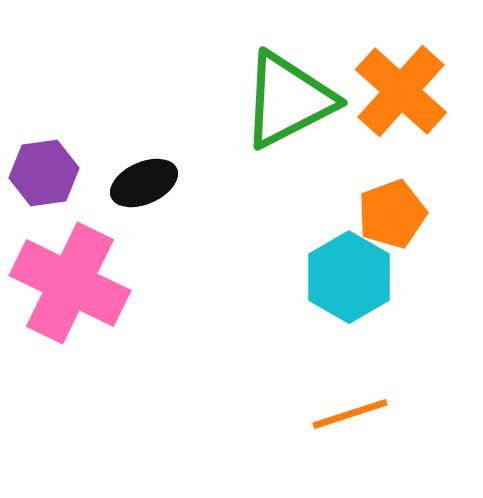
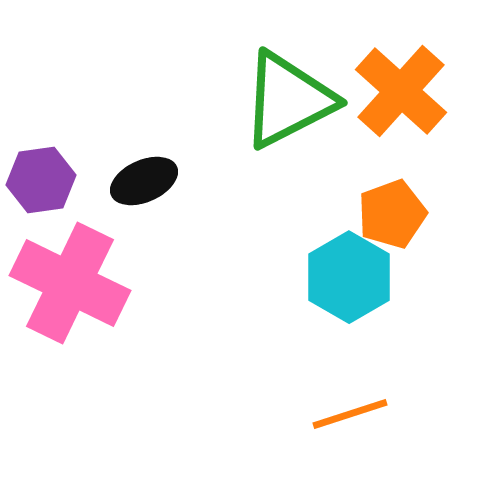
purple hexagon: moved 3 px left, 7 px down
black ellipse: moved 2 px up
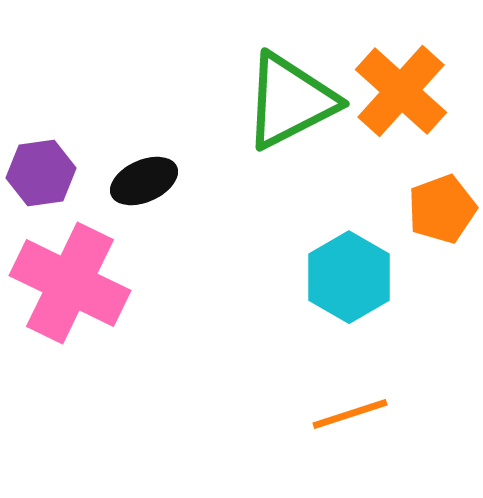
green triangle: moved 2 px right, 1 px down
purple hexagon: moved 7 px up
orange pentagon: moved 50 px right, 5 px up
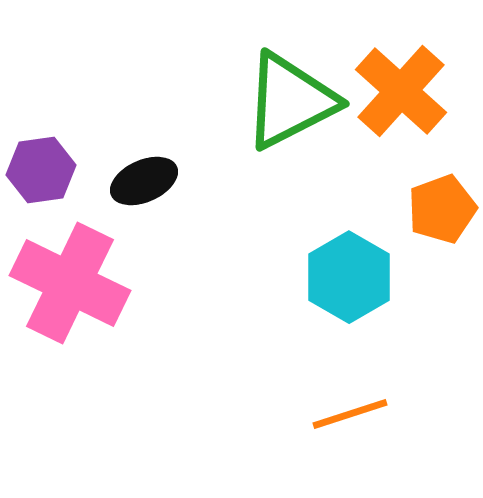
purple hexagon: moved 3 px up
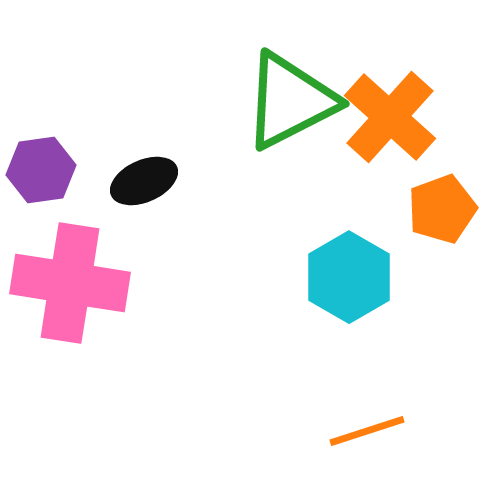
orange cross: moved 11 px left, 26 px down
pink cross: rotated 17 degrees counterclockwise
orange line: moved 17 px right, 17 px down
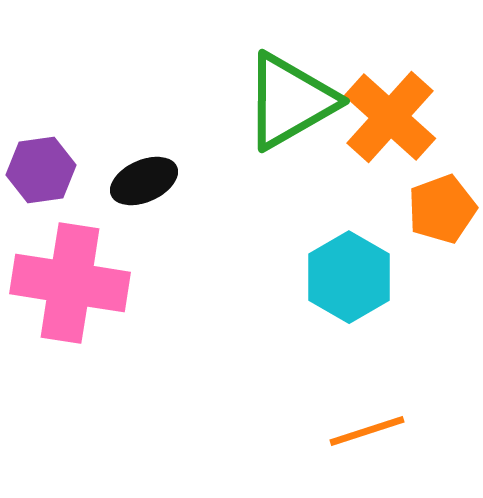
green triangle: rotated 3 degrees counterclockwise
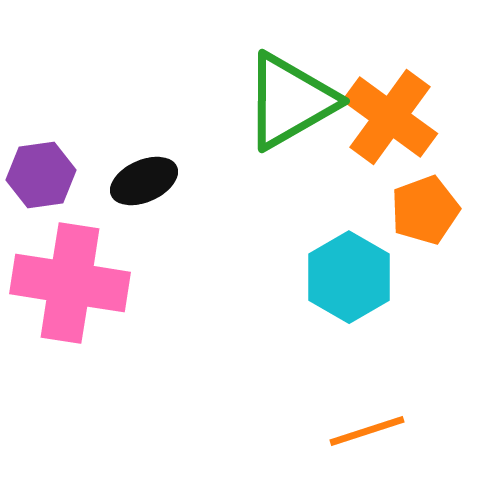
orange cross: rotated 6 degrees counterclockwise
purple hexagon: moved 5 px down
orange pentagon: moved 17 px left, 1 px down
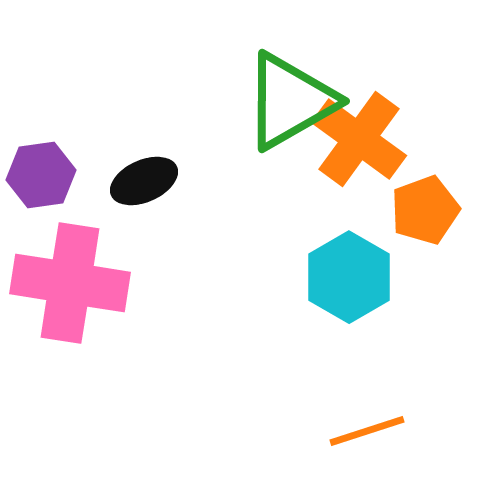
orange cross: moved 31 px left, 22 px down
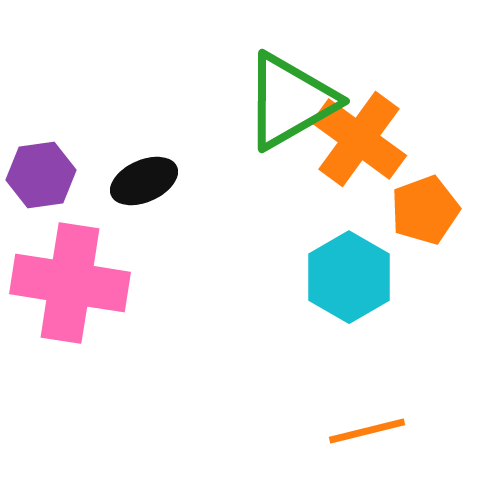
orange line: rotated 4 degrees clockwise
